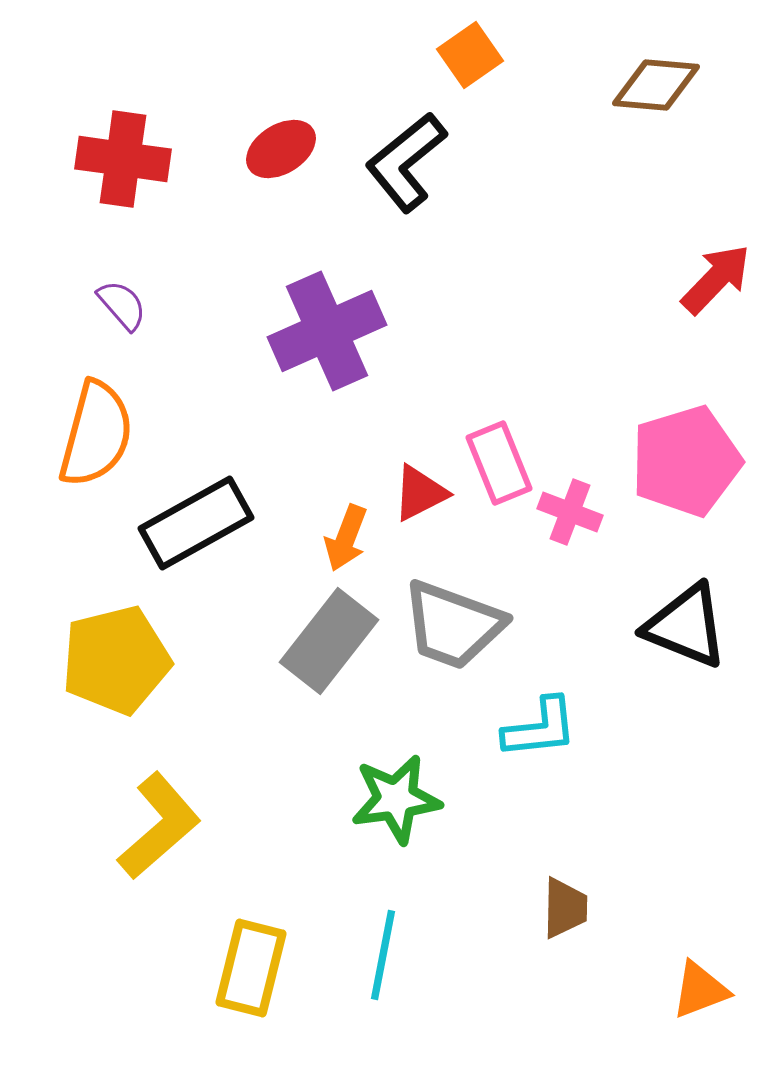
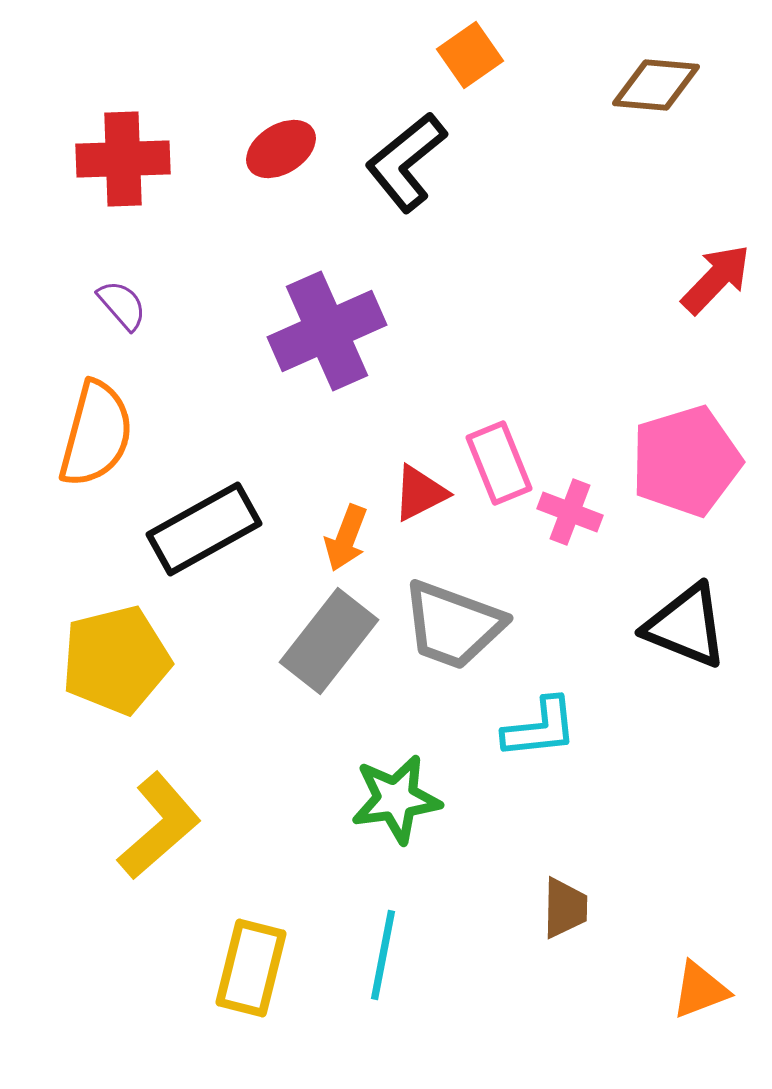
red cross: rotated 10 degrees counterclockwise
black rectangle: moved 8 px right, 6 px down
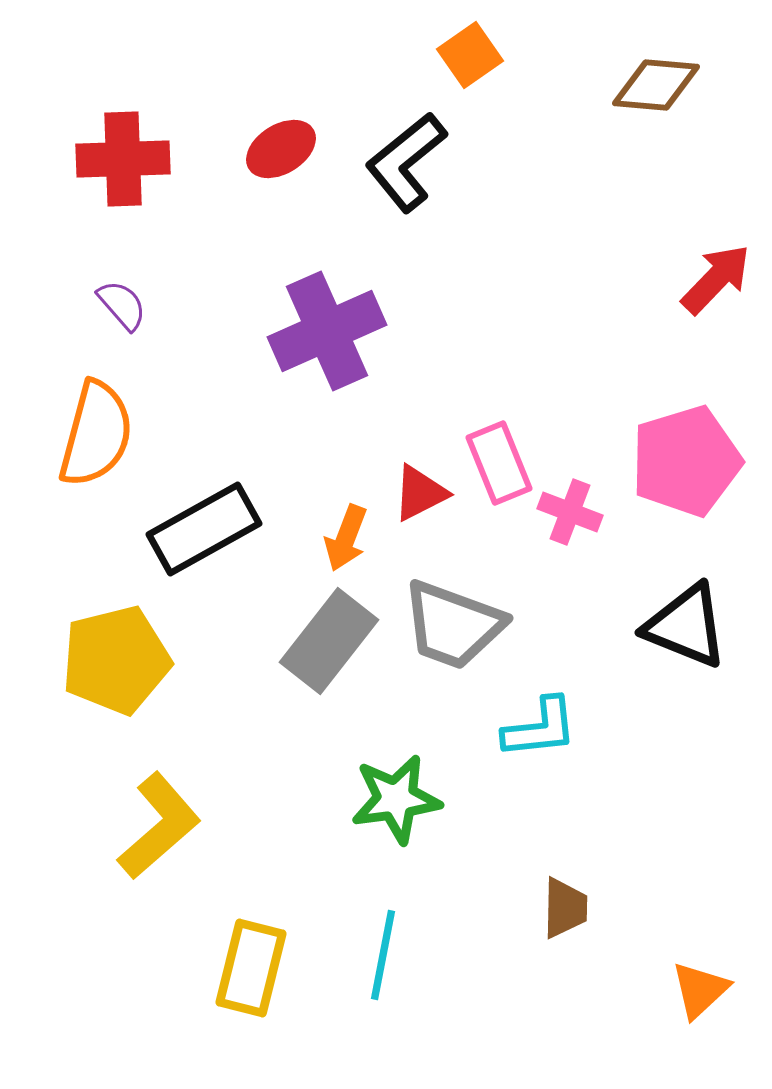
orange triangle: rotated 22 degrees counterclockwise
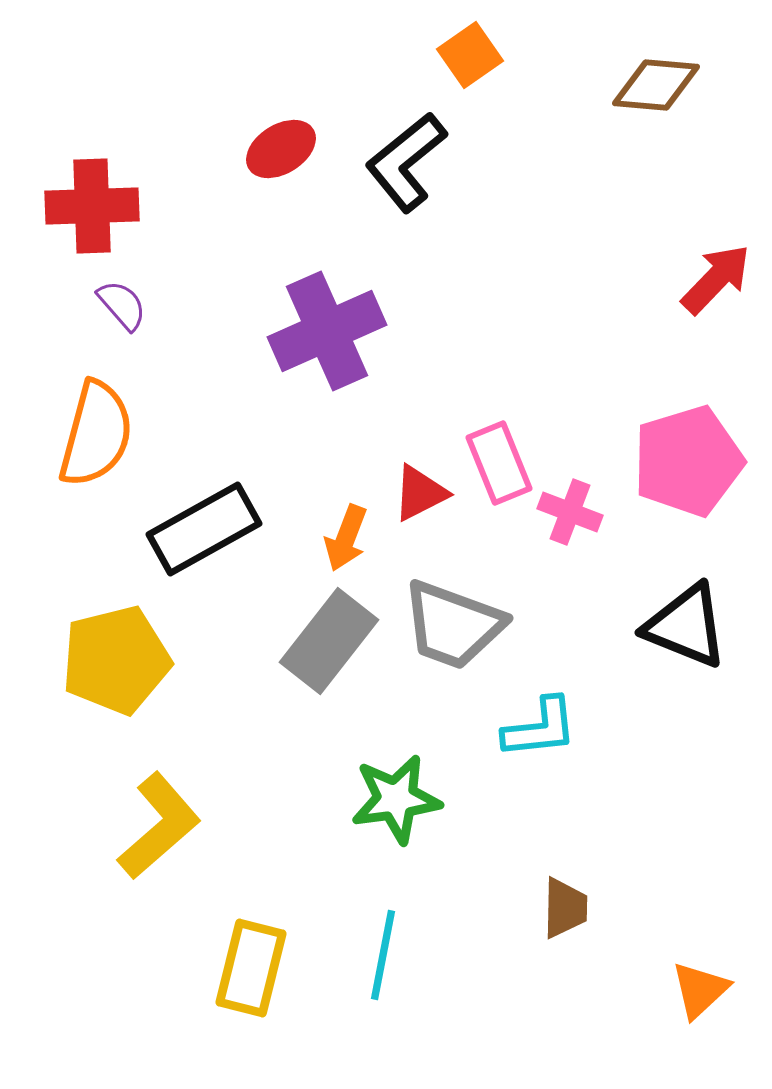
red cross: moved 31 px left, 47 px down
pink pentagon: moved 2 px right
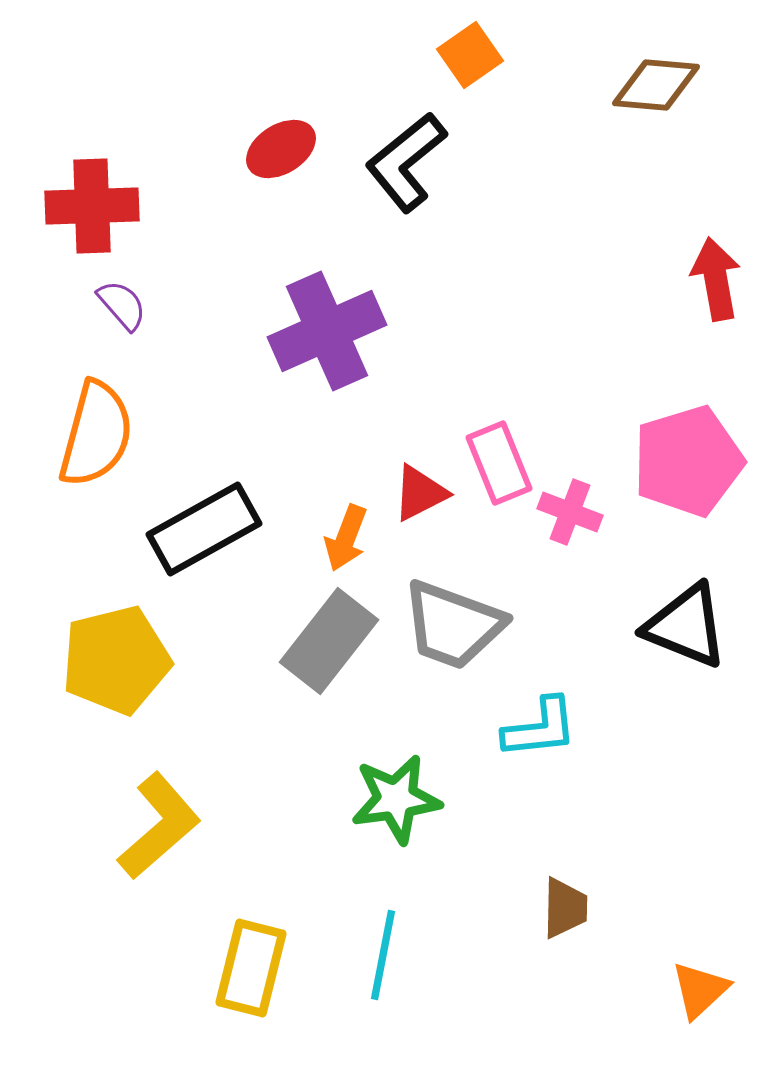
red arrow: rotated 54 degrees counterclockwise
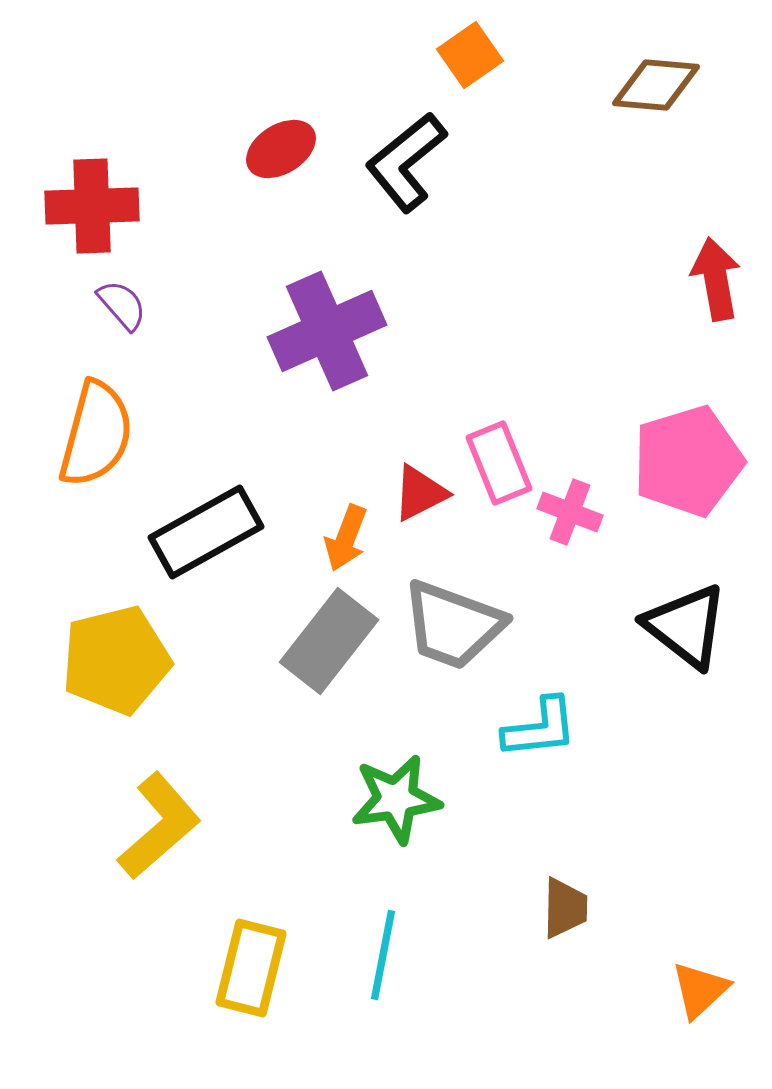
black rectangle: moved 2 px right, 3 px down
black triangle: rotated 16 degrees clockwise
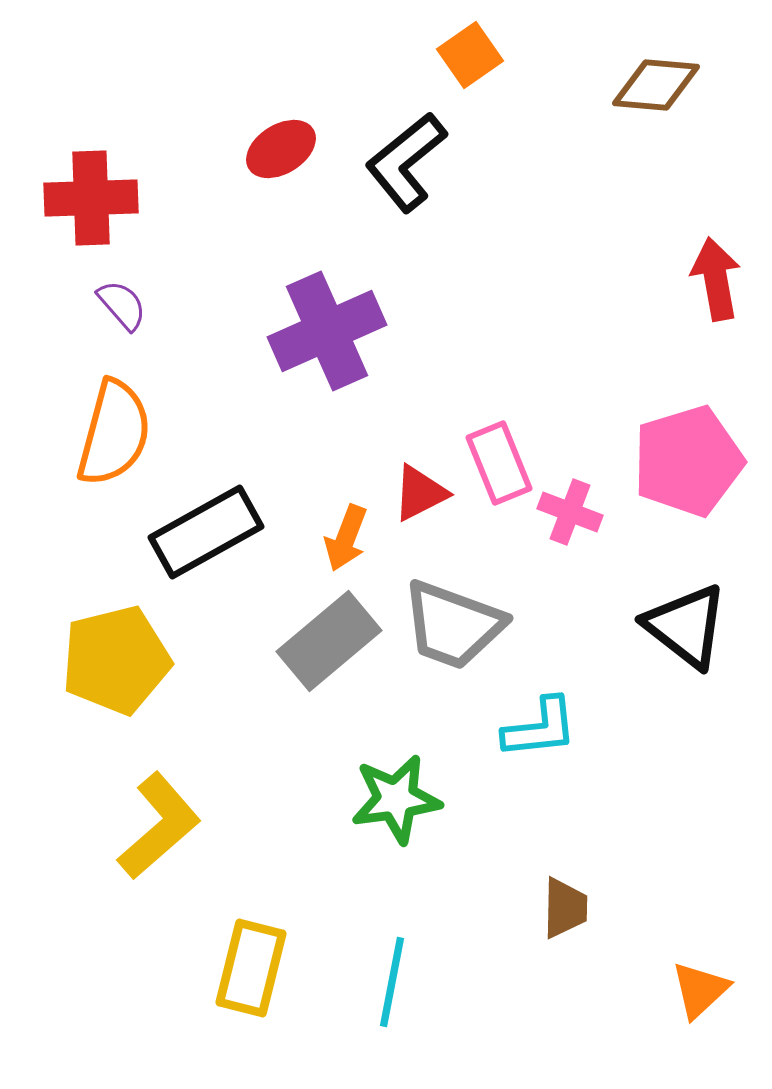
red cross: moved 1 px left, 8 px up
orange semicircle: moved 18 px right, 1 px up
gray rectangle: rotated 12 degrees clockwise
cyan line: moved 9 px right, 27 px down
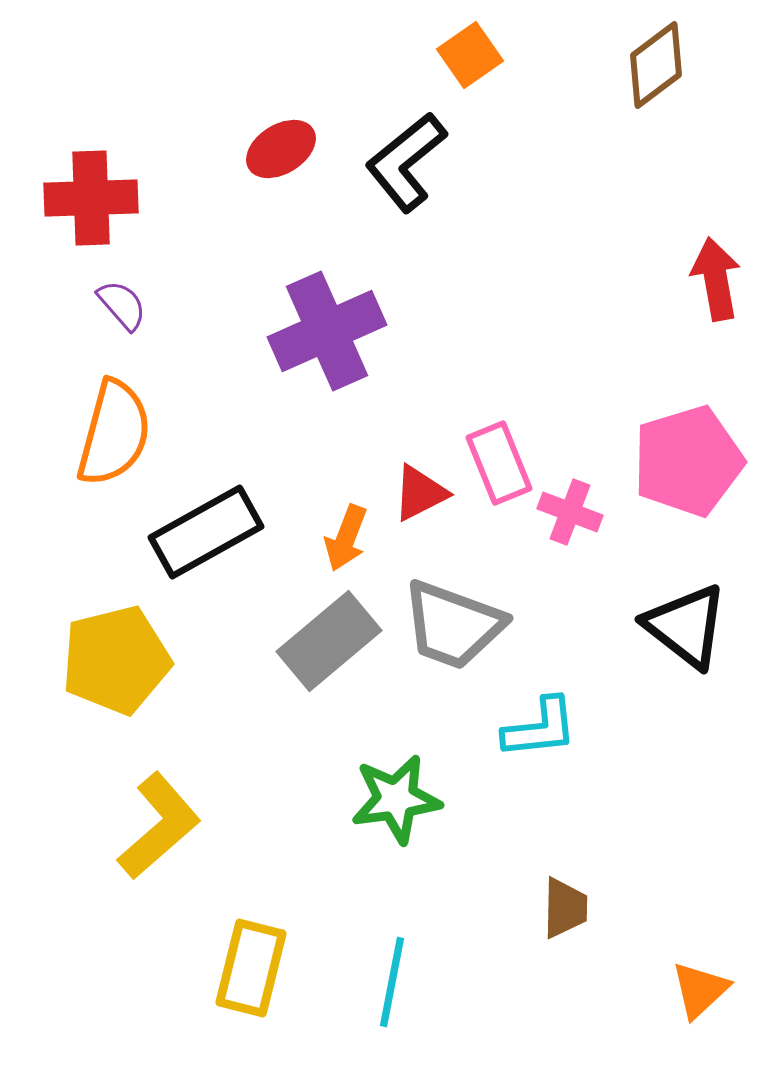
brown diamond: moved 20 px up; rotated 42 degrees counterclockwise
